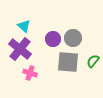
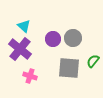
gray square: moved 1 px right, 6 px down
pink cross: moved 3 px down
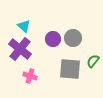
gray square: moved 1 px right, 1 px down
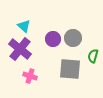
green semicircle: moved 5 px up; rotated 24 degrees counterclockwise
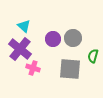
pink cross: moved 3 px right, 8 px up
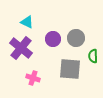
cyan triangle: moved 3 px right, 4 px up; rotated 16 degrees counterclockwise
gray circle: moved 3 px right
purple cross: moved 1 px right, 1 px up
green semicircle: rotated 16 degrees counterclockwise
pink cross: moved 10 px down
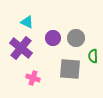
purple circle: moved 1 px up
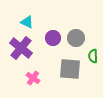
pink cross: rotated 16 degrees clockwise
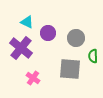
purple circle: moved 5 px left, 5 px up
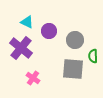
purple circle: moved 1 px right, 2 px up
gray circle: moved 1 px left, 2 px down
gray square: moved 3 px right
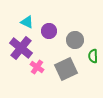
gray square: moved 7 px left; rotated 30 degrees counterclockwise
pink cross: moved 4 px right, 11 px up
